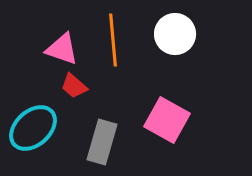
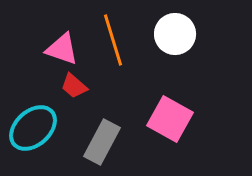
orange line: rotated 12 degrees counterclockwise
pink square: moved 3 px right, 1 px up
gray rectangle: rotated 12 degrees clockwise
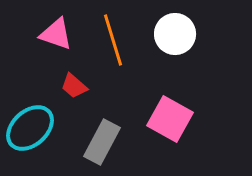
pink triangle: moved 6 px left, 15 px up
cyan ellipse: moved 3 px left
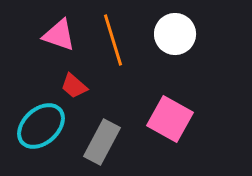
pink triangle: moved 3 px right, 1 px down
cyan ellipse: moved 11 px right, 2 px up
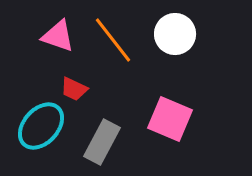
pink triangle: moved 1 px left, 1 px down
orange line: rotated 21 degrees counterclockwise
red trapezoid: moved 3 px down; rotated 16 degrees counterclockwise
pink square: rotated 6 degrees counterclockwise
cyan ellipse: rotated 6 degrees counterclockwise
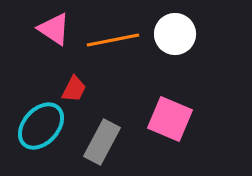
pink triangle: moved 4 px left, 7 px up; rotated 15 degrees clockwise
orange line: rotated 63 degrees counterclockwise
red trapezoid: rotated 88 degrees counterclockwise
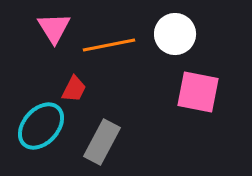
pink triangle: moved 1 px up; rotated 24 degrees clockwise
orange line: moved 4 px left, 5 px down
pink square: moved 28 px right, 27 px up; rotated 12 degrees counterclockwise
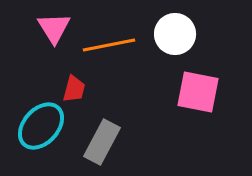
red trapezoid: rotated 12 degrees counterclockwise
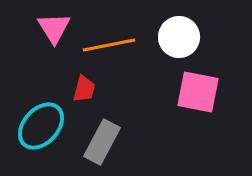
white circle: moved 4 px right, 3 px down
red trapezoid: moved 10 px right
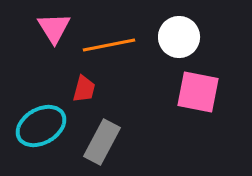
cyan ellipse: rotated 18 degrees clockwise
